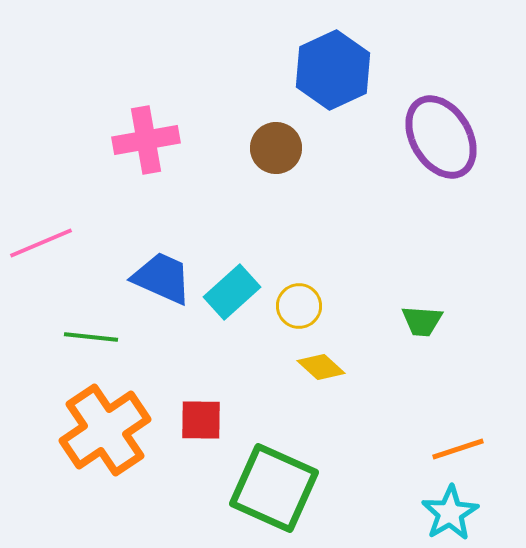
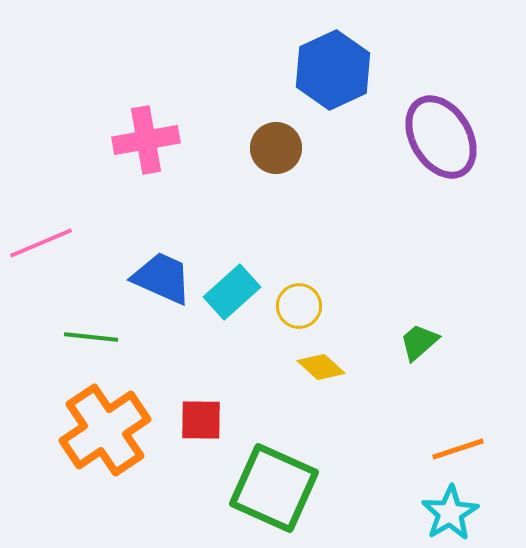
green trapezoid: moved 3 px left, 21 px down; rotated 135 degrees clockwise
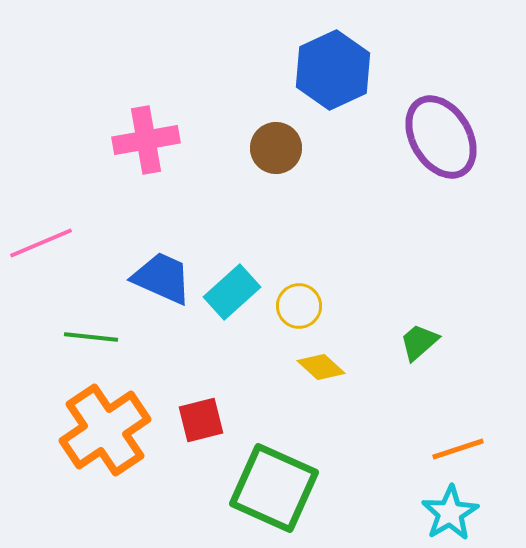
red square: rotated 15 degrees counterclockwise
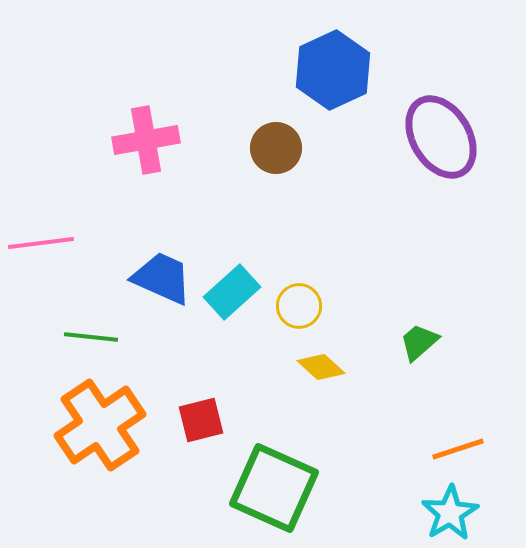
pink line: rotated 16 degrees clockwise
orange cross: moved 5 px left, 5 px up
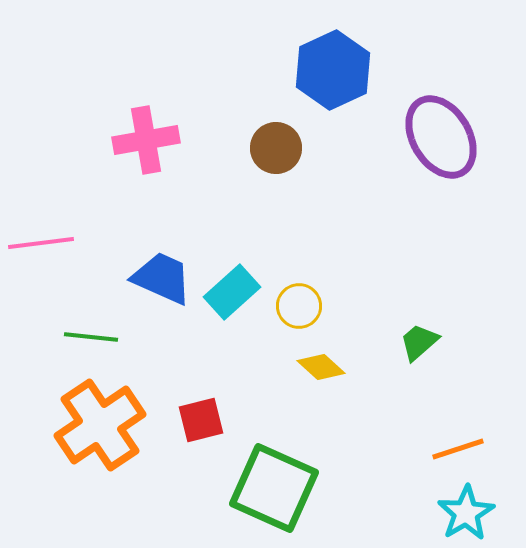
cyan star: moved 16 px right
